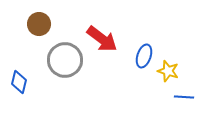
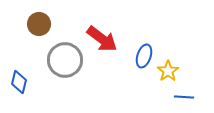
yellow star: rotated 20 degrees clockwise
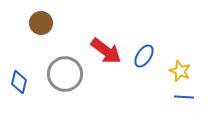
brown circle: moved 2 px right, 1 px up
red arrow: moved 4 px right, 12 px down
blue ellipse: rotated 15 degrees clockwise
gray circle: moved 14 px down
yellow star: moved 12 px right; rotated 15 degrees counterclockwise
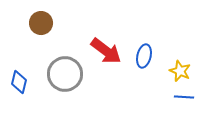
blue ellipse: rotated 20 degrees counterclockwise
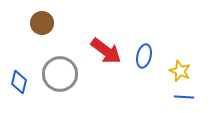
brown circle: moved 1 px right
gray circle: moved 5 px left
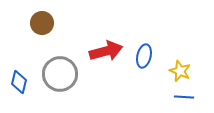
red arrow: rotated 52 degrees counterclockwise
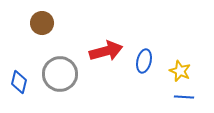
blue ellipse: moved 5 px down
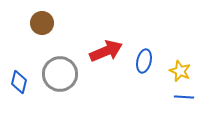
red arrow: rotated 8 degrees counterclockwise
